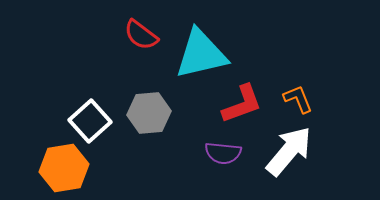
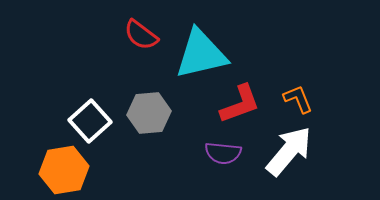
red L-shape: moved 2 px left
orange hexagon: moved 2 px down
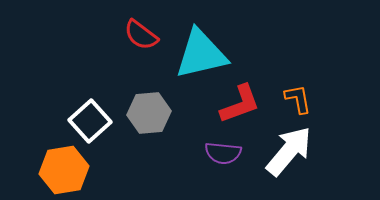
orange L-shape: rotated 12 degrees clockwise
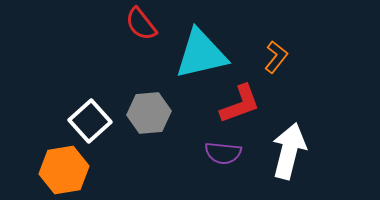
red semicircle: moved 11 px up; rotated 15 degrees clockwise
orange L-shape: moved 22 px left, 42 px up; rotated 48 degrees clockwise
white arrow: rotated 26 degrees counterclockwise
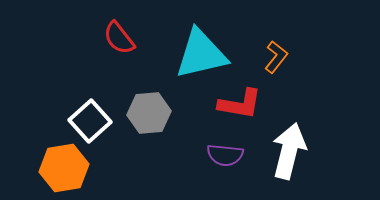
red semicircle: moved 22 px left, 14 px down
red L-shape: rotated 30 degrees clockwise
purple semicircle: moved 2 px right, 2 px down
orange hexagon: moved 2 px up
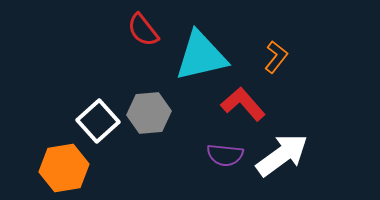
red semicircle: moved 24 px right, 8 px up
cyan triangle: moved 2 px down
red L-shape: moved 3 px right; rotated 141 degrees counterclockwise
white square: moved 8 px right
white arrow: moved 7 px left, 4 px down; rotated 40 degrees clockwise
